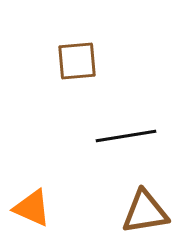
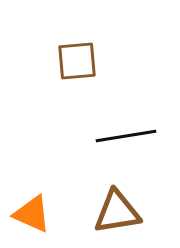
orange triangle: moved 6 px down
brown triangle: moved 28 px left
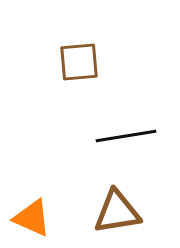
brown square: moved 2 px right, 1 px down
orange triangle: moved 4 px down
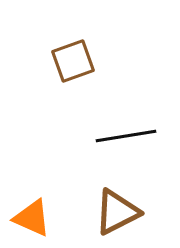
brown square: moved 6 px left, 1 px up; rotated 15 degrees counterclockwise
brown triangle: rotated 18 degrees counterclockwise
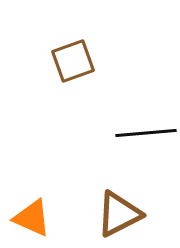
black line: moved 20 px right, 3 px up; rotated 4 degrees clockwise
brown triangle: moved 2 px right, 2 px down
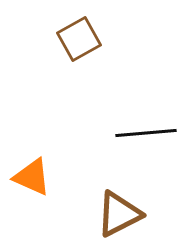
brown square: moved 6 px right, 22 px up; rotated 9 degrees counterclockwise
orange triangle: moved 41 px up
